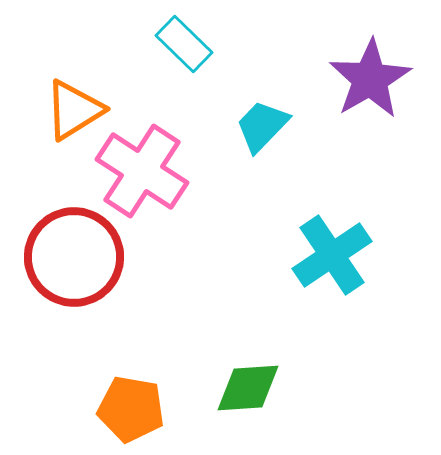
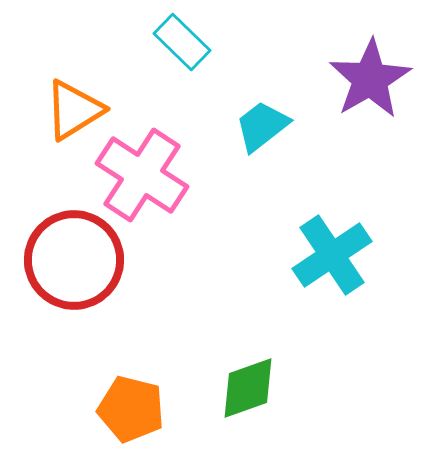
cyan rectangle: moved 2 px left, 2 px up
cyan trapezoid: rotated 8 degrees clockwise
pink cross: moved 4 px down
red circle: moved 3 px down
green diamond: rotated 16 degrees counterclockwise
orange pentagon: rotated 4 degrees clockwise
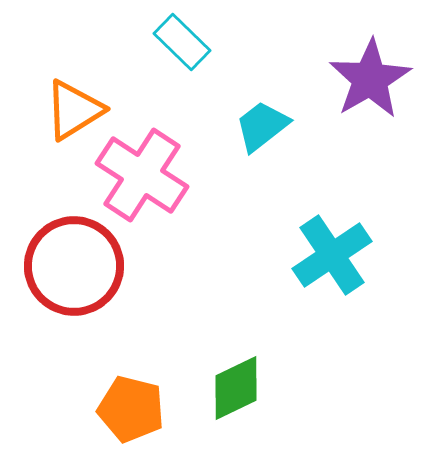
red circle: moved 6 px down
green diamond: moved 12 px left; rotated 6 degrees counterclockwise
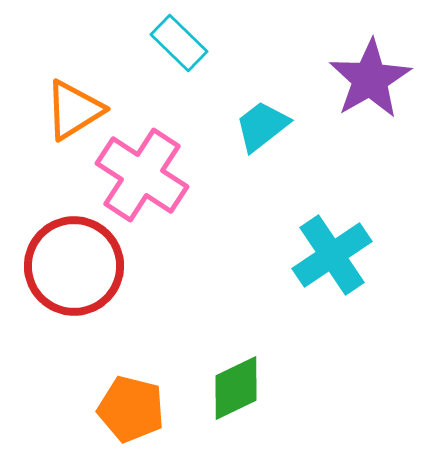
cyan rectangle: moved 3 px left, 1 px down
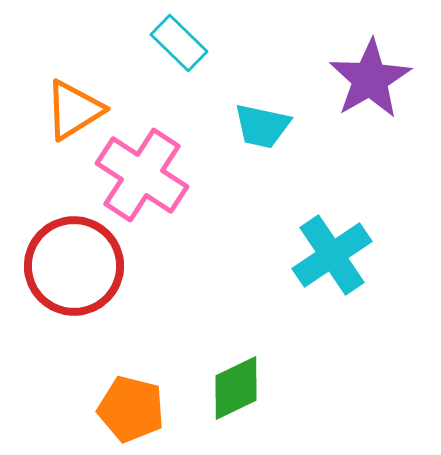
cyan trapezoid: rotated 130 degrees counterclockwise
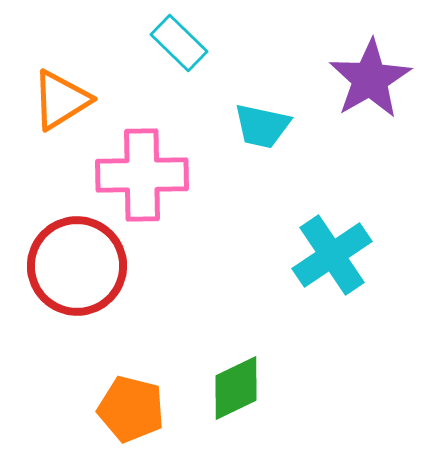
orange triangle: moved 13 px left, 10 px up
pink cross: rotated 34 degrees counterclockwise
red circle: moved 3 px right
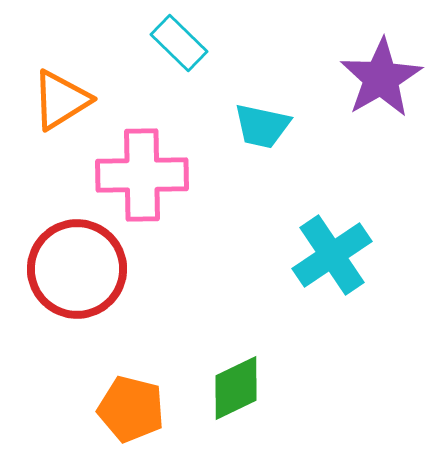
purple star: moved 11 px right, 1 px up
red circle: moved 3 px down
